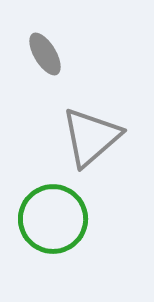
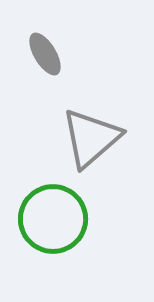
gray triangle: moved 1 px down
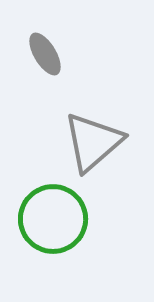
gray triangle: moved 2 px right, 4 px down
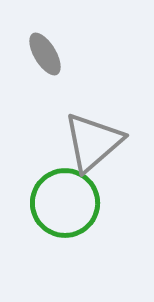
green circle: moved 12 px right, 16 px up
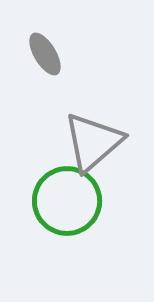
green circle: moved 2 px right, 2 px up
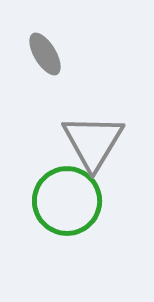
gray triangle: rotated 18 degrees counterclockwise
